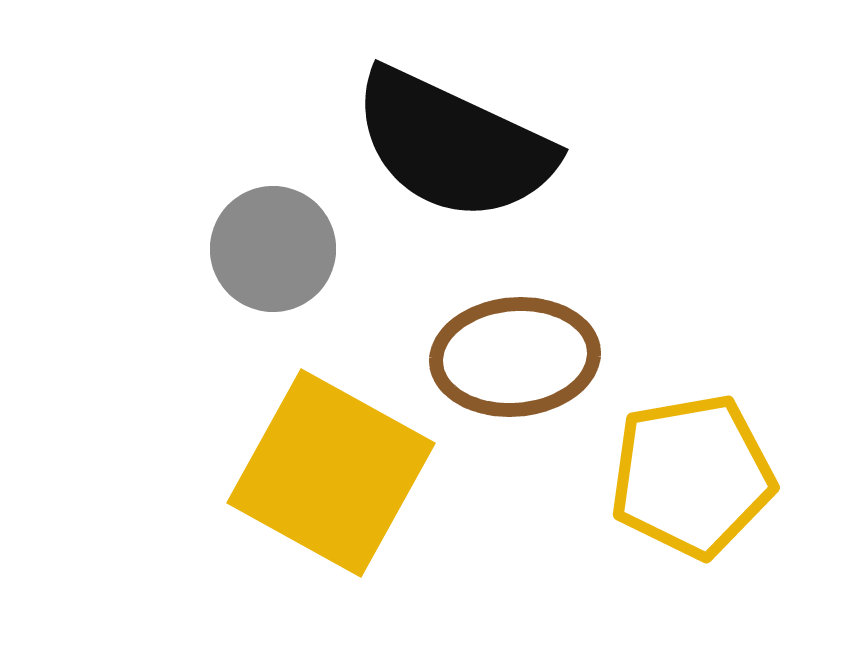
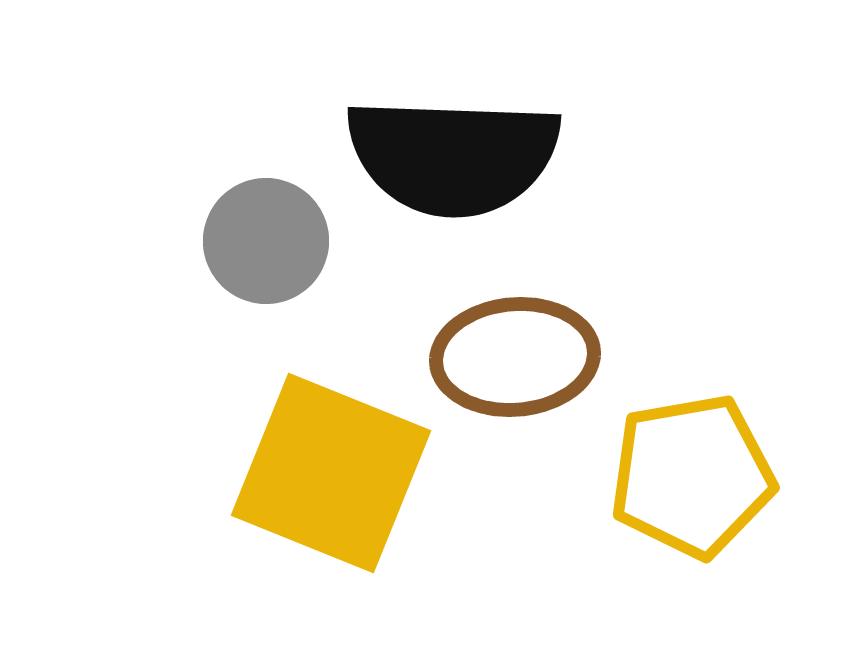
black semicircle: moved 11 px down; rotated 23 degrees counterclockwise
gray circle: moved 7 px left, 8 px up
yellow square: rotated 7 degrees counterclockwise
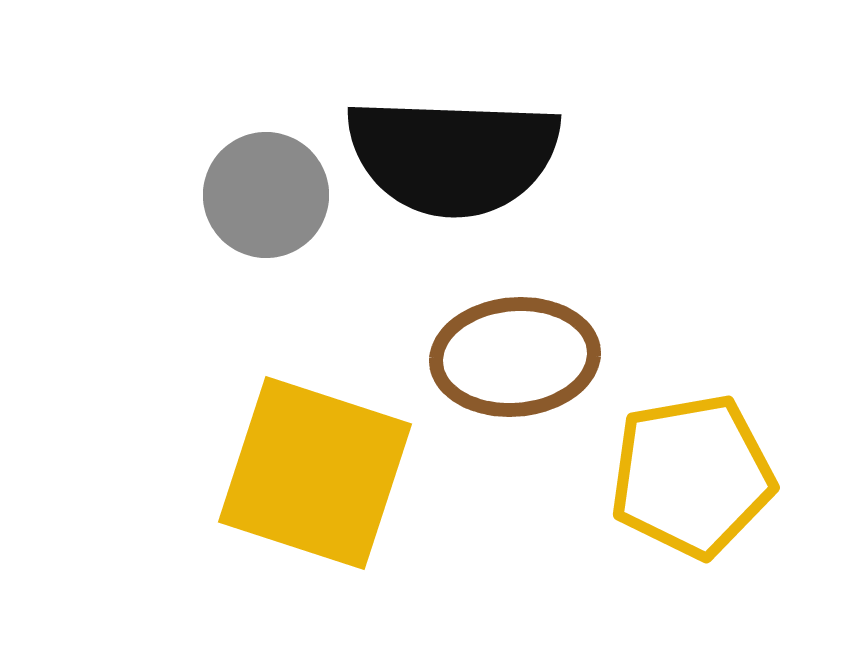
gray circle: moved 46 px up
yellow square: moved 16 px left; rotated 4 degrees counterclockwise
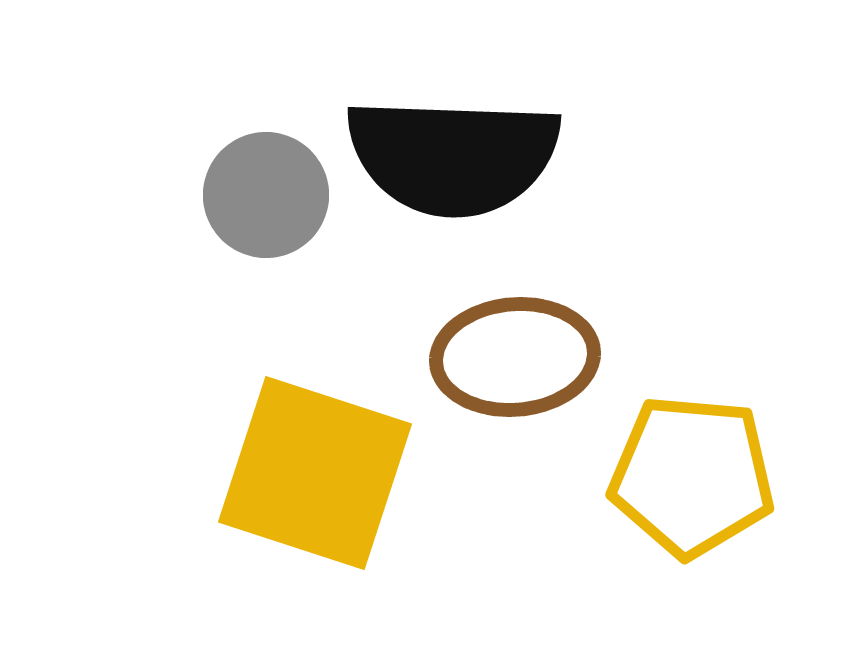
yellow pentagon: rotated 15 degrees clockwise
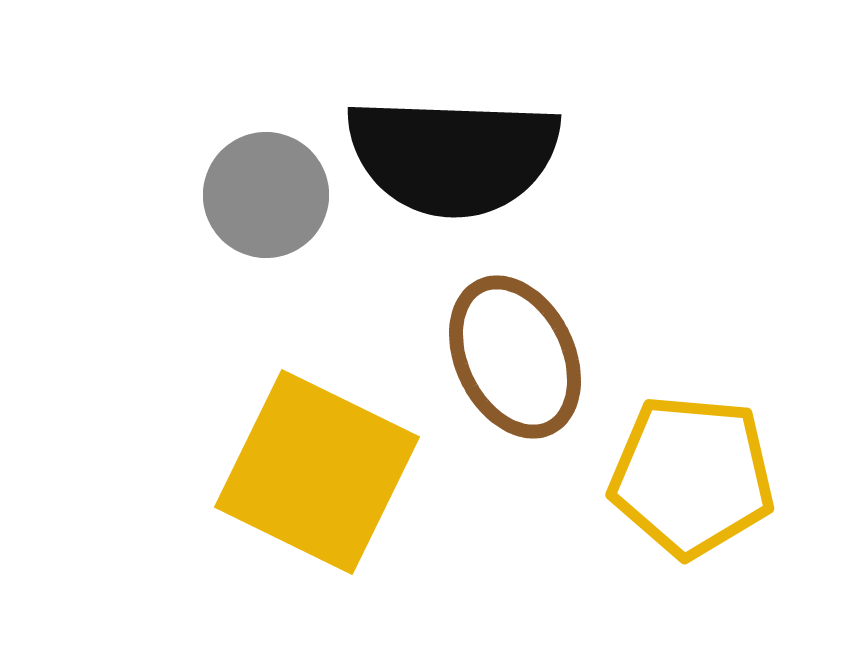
brown ellipse: rotated 69 degrees clockwise
yellow square: moved 2 px right, 1 px up; rotated 8 degrees clockwise
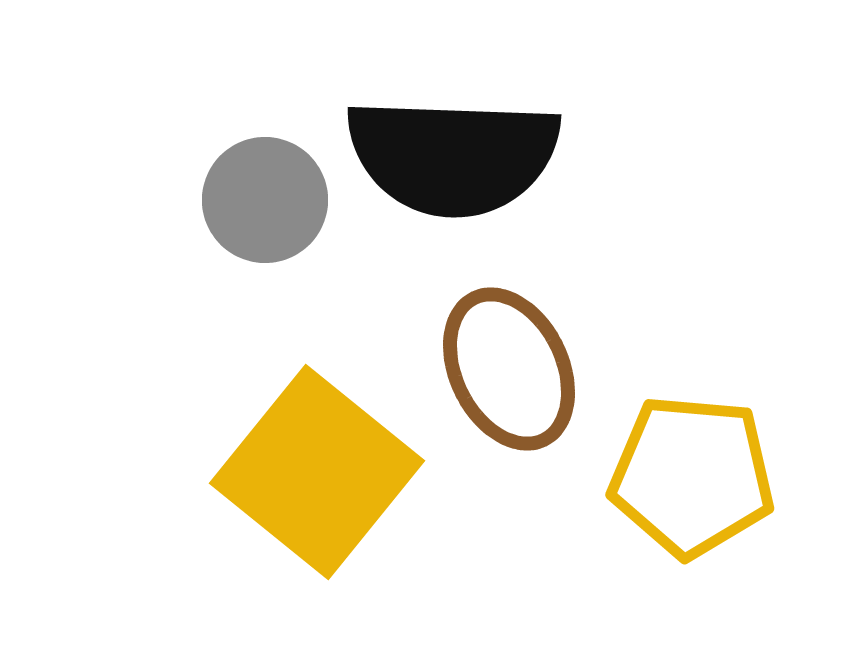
gray circle: moved 1 px left, 5 px down
brown ellipse: moved 6 px left, 12 px down
yellow square: rotated 13 degrees clockwise
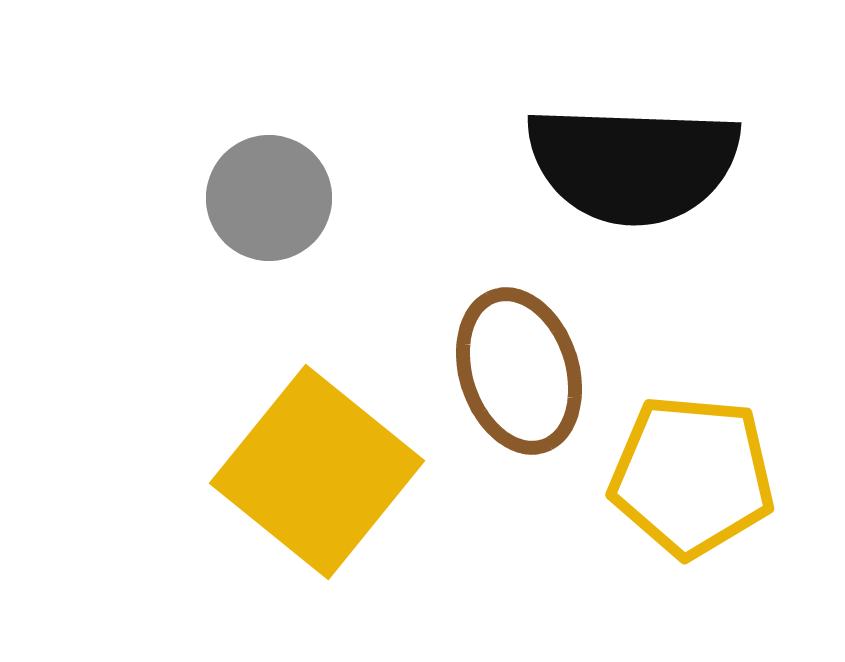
black semicircle: moved 180 px right, 8 px down
gray circle: moved 4 px right, 2 px up
brown ellipse: moved 10 px right, 2 px down; rotated 8 degrees clockwise
